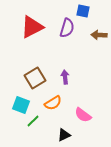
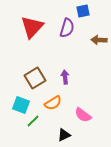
blue square: rotated 24 degrees counterclockwise
red triangle: rotated 20 degrees counterclockwise
brown arrow: moved 5 px down
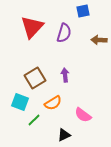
purple semicircle: moved 3 px left, 5 px down
purple arrow: moved 2 px up
cyan square: moved 1 px left, 3 px up
green line: moved 1 px right, 1 px up
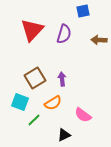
red triangle: moved 3 px down
purple semicircle: moved 1 px down
purple arrow: moved 3 px left, 4 px down
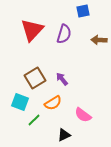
purple arrow: rotated 32 degrees counterclockwise
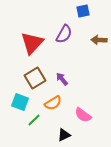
red triangle: moved 13 px down
purple semicircle: rotated 12 degrees clockwise
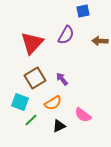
purple semicircle: moved 2 px right, 1 px down
brown arrow: moved 1 px right, 1 px down
green line: moved 3 px left
black triangle: moved 5 px left, 9 px up
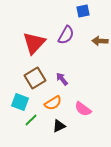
red triangle: moved 2 px right
pink semicircle: moved 6 px up
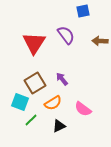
purple semicircle: rotated 66 degrees counterclockwise
red triangle: rotated 10 degrees counterclockwise
brown square: moved 5 px down
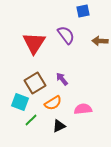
pink semicircle: rotated 138 degrees clockwise
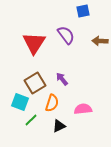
orange semicircle: moved 1 px left; rotated 42 degrees counterclockwise
